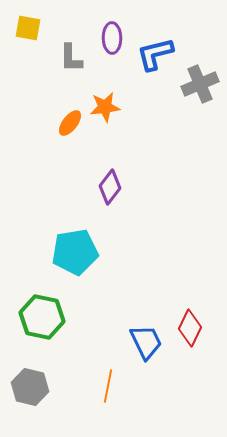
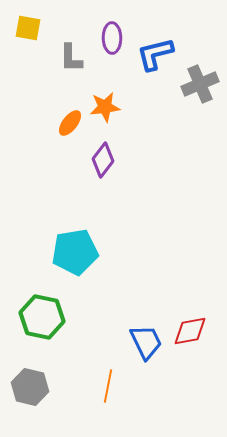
purple diamond: moved 7 px left, 27 px up
red diamond: moved 3 px down; rotated 54 degrees clockwise
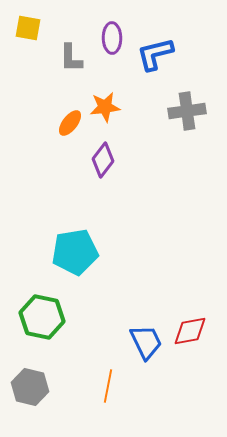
gray cross: moved 13 px left, 27 px down; rotated 15 degrees clockwise
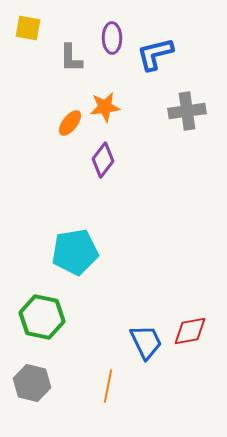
gray hexagon: moved 2 px right, 4 px up
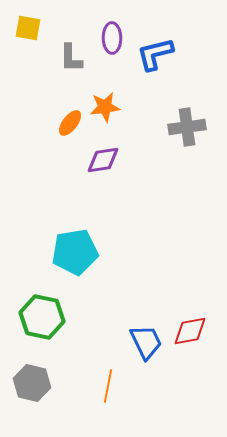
gray cross: moved 16 px down
purple diamond: rotated 44 degrees clockwise
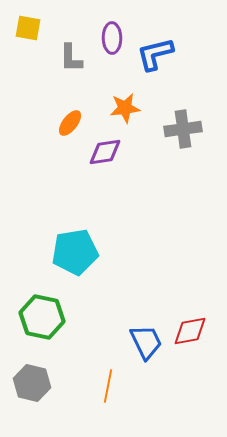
orange star: moved 20 px right, 1 px down
gray cross: moved 4 px left, 2 px down
purple diamond: moved 2 px right, 8 px up
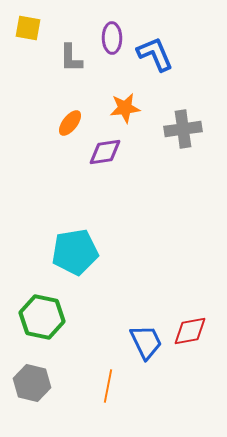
blue L-shape: rotated 81 degrees clockwise
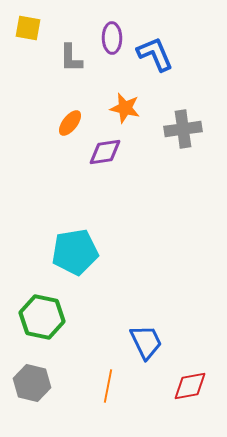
orange star: rotated 20 degrees clockwise
red diamond: moved 55 px down
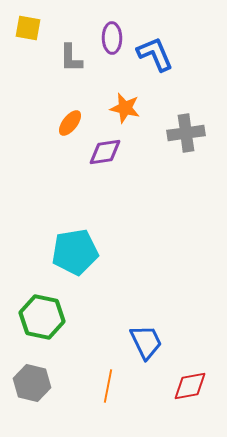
gray cross: moved 3 px right, 4 px down
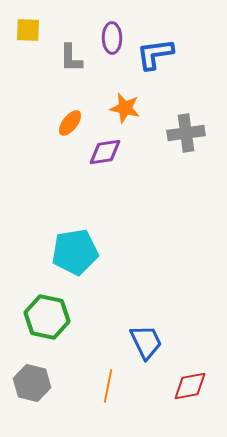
yellow square: moved 2 px down; rotated 8 degrees counterclockwise
blue L-shape: rotated 75 degrees counterclockwise
green hexagon: moved 5 px right
